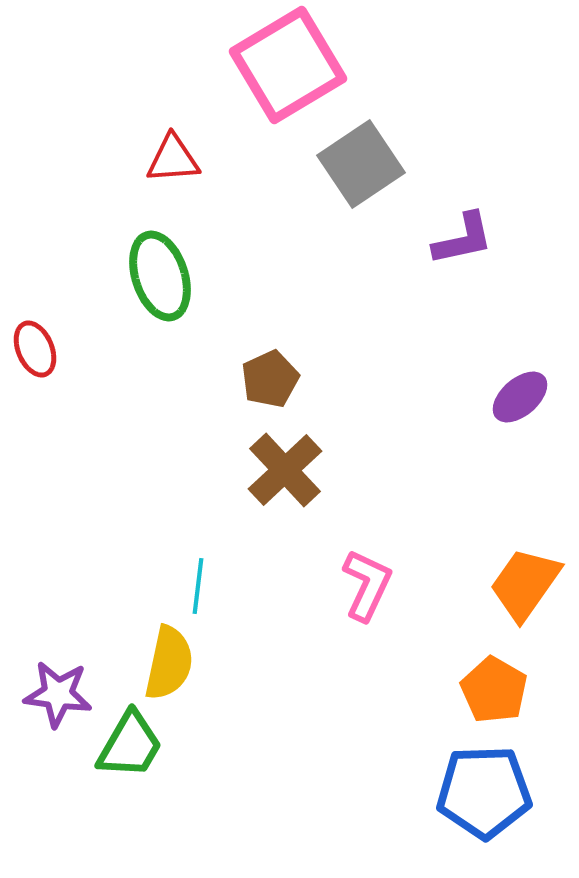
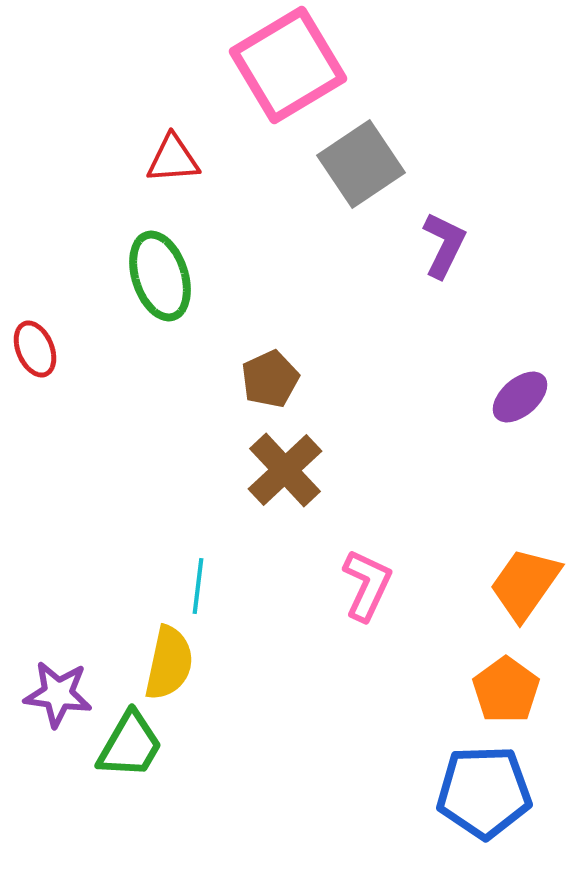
purple L-shape: moved 19 px left, 6 px down; rotated 52 degrees counterclockwise
orange pentagon: moved 12 px right; rotated 6 degrees clockwise
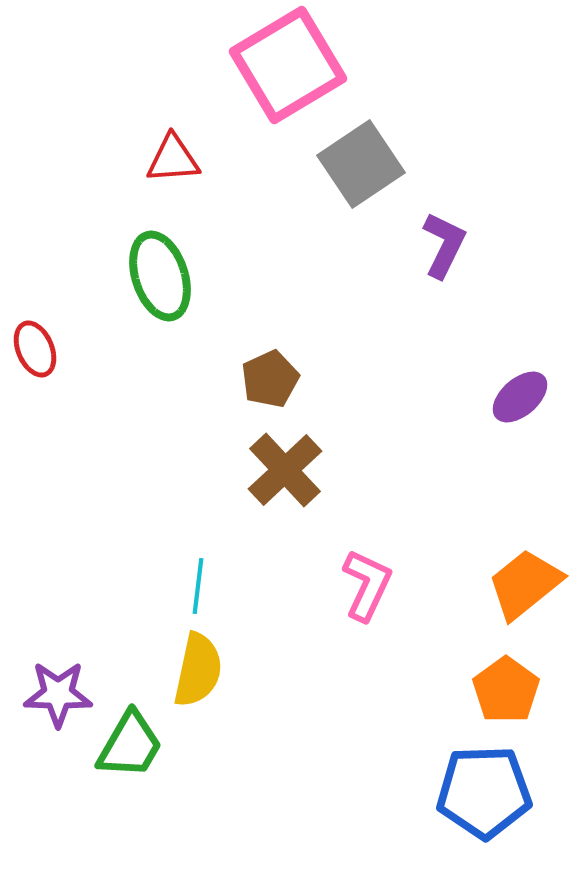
orange trapezoid: rotated 16 degrees clockwise
yellow semicircle: moved 29 px right, 7 px down
purple star: rotated 6 degrees counterclockwise
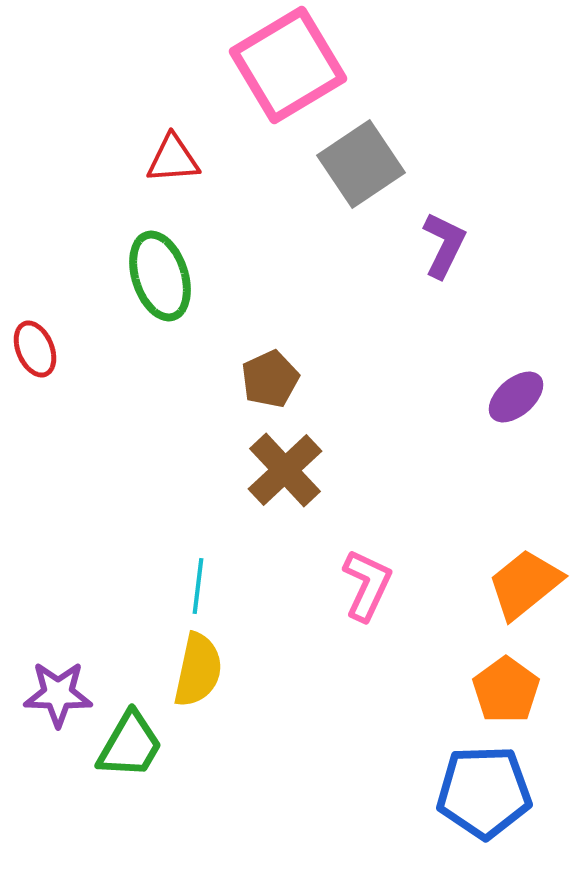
purple ellipse: moved 4 px left
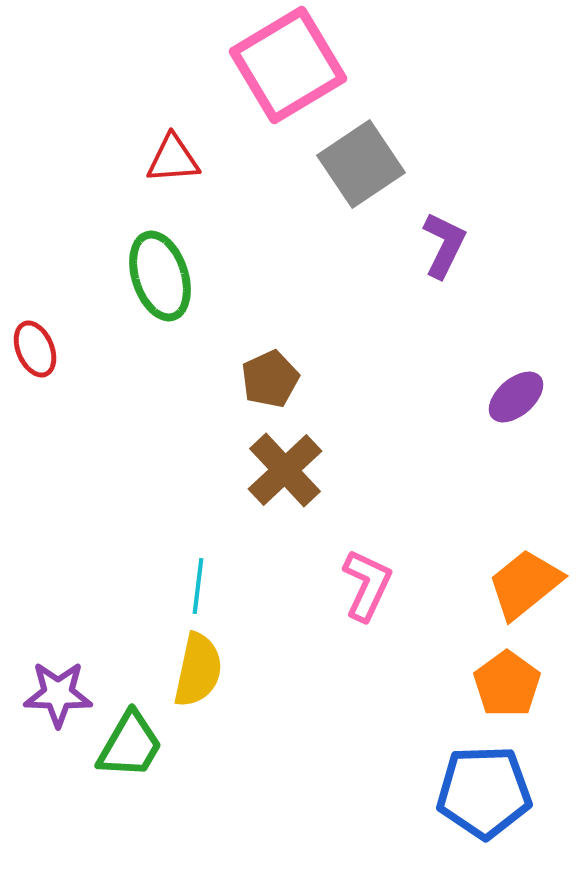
orange pentagon: moved 1 px right, 6 px up
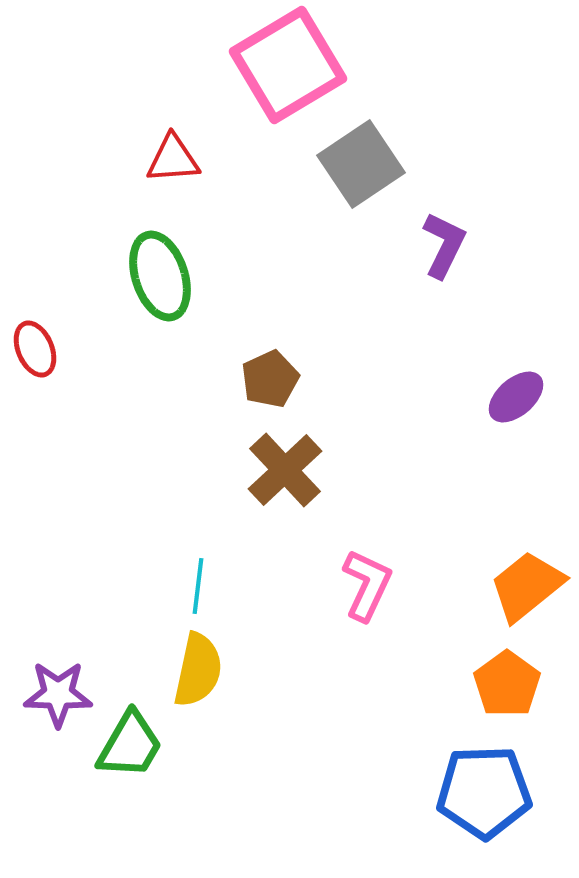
orange trapezoid: moved 2 px right, 2 px down
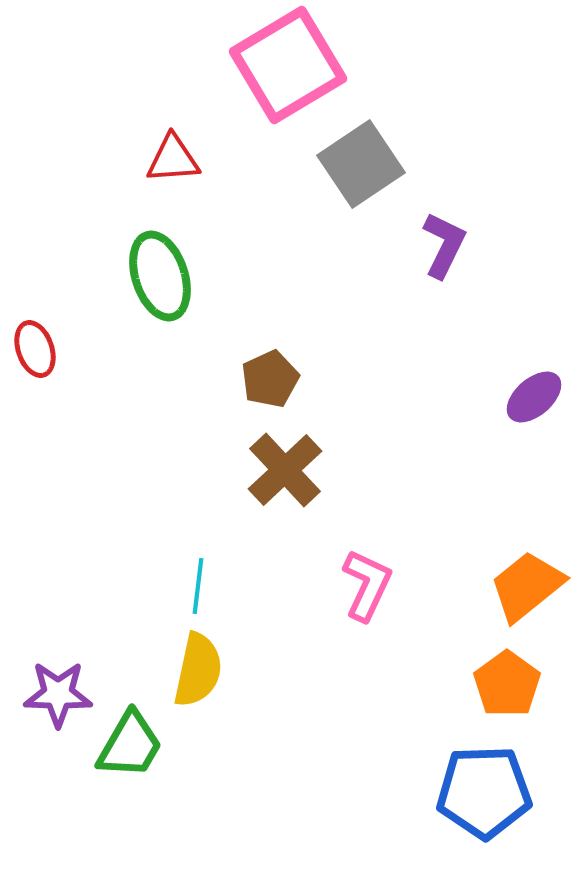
red ellipse: rotated 4 degrees clockwise
purple ellipse: moved 18 px right
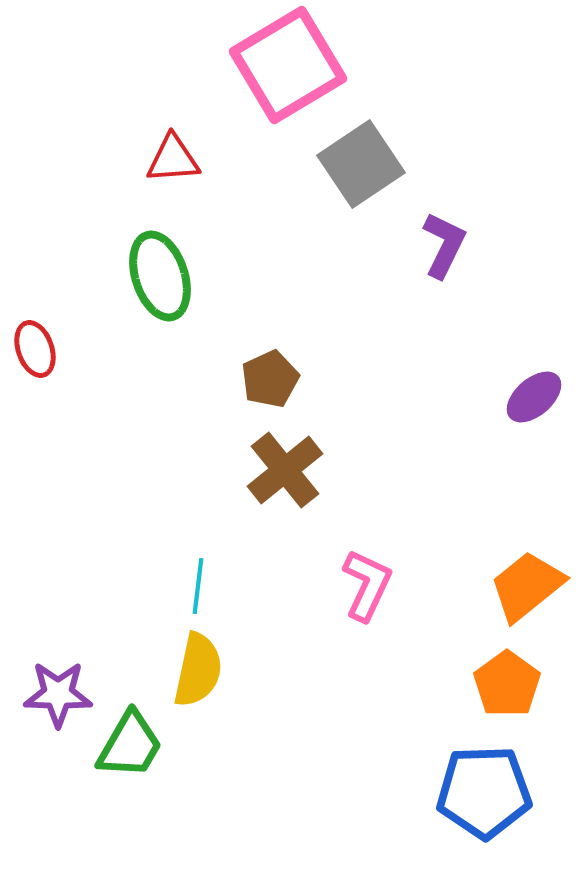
brown cross: rotated 4 degrees clockwise
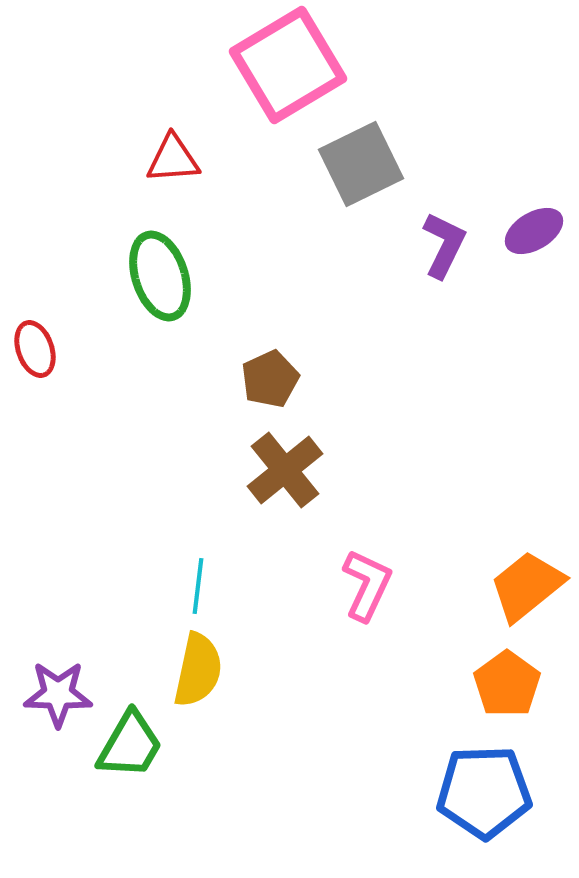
gray square: rotated 8 degrees clockwise
purple ellipse: moved 166 px up; rotated 10 degrees clockwise
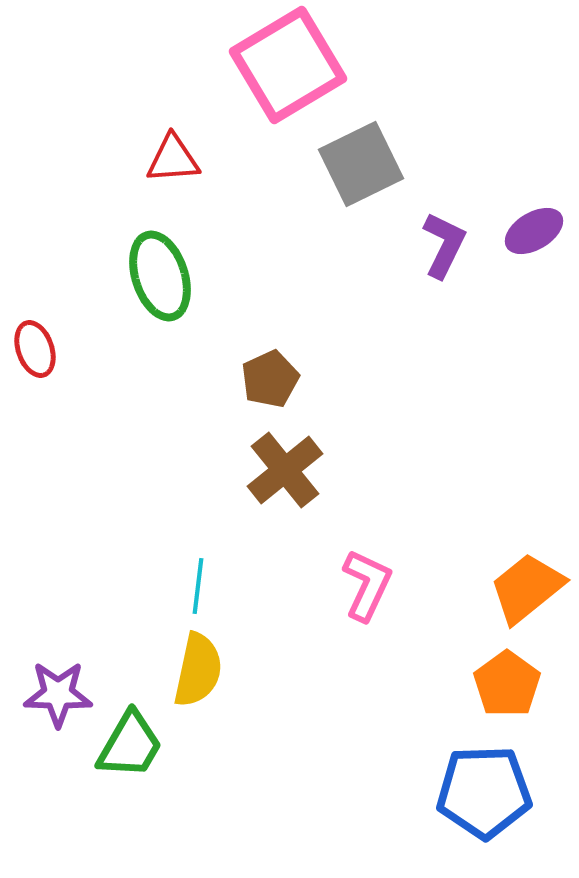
orange trapezoid: moved 2 px down
